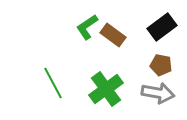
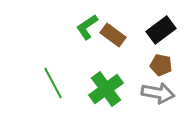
black rectangle: moved 1 px left, 3 px down
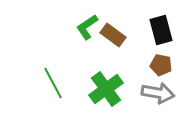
black rectangle: rotated 68 degrees counterclockwise
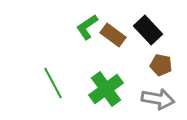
black rectangle: moved 13 px left; rotated 28 degrees counterclockwise
gray arrow: moved 6 px down
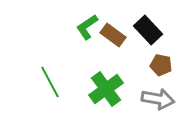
green line: moved 3 px left, 1 px up
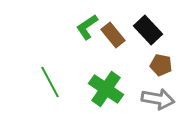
brown rectangle: rotated 15 degrees clockwise
green cross: rotated 20 degrees counterclockwise
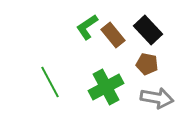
brown pentagon: moved 14 px left, 1 px up
green cross: moved 2 px up; rotated 28 degrees clockwise
gray arrow: moved 1 px left, 1 px up
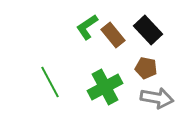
brown pentagon: moved 1 px left, 4 px down
green cross: moved 1 px left
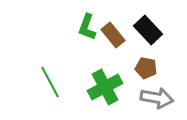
green L-shape: rotated 36 degrees counterclockwise
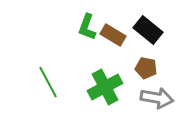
black rectangle: rotated 8 degrees counterclockwise
brown rectangle: rotated 20 degrees counterclockwise
green line: moved 2 px left
